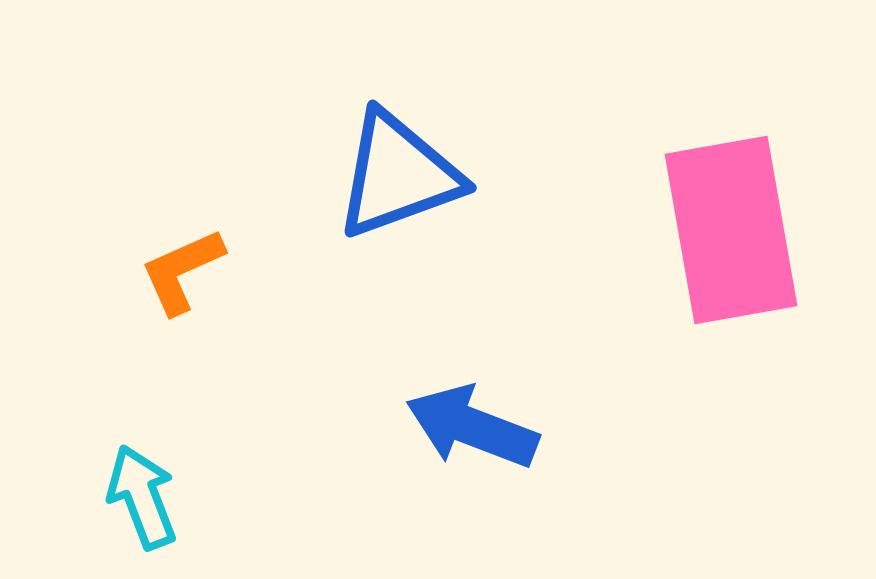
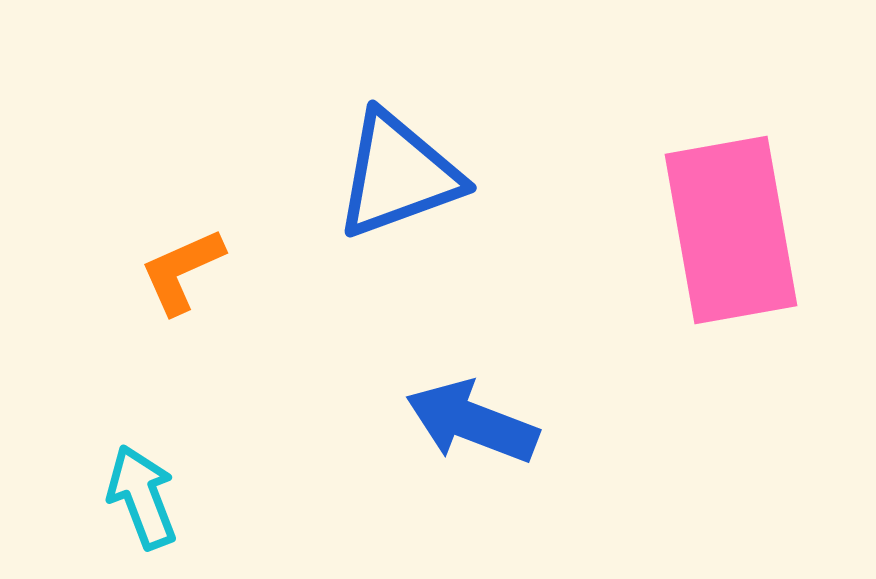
blue arrow: moved 5 px up
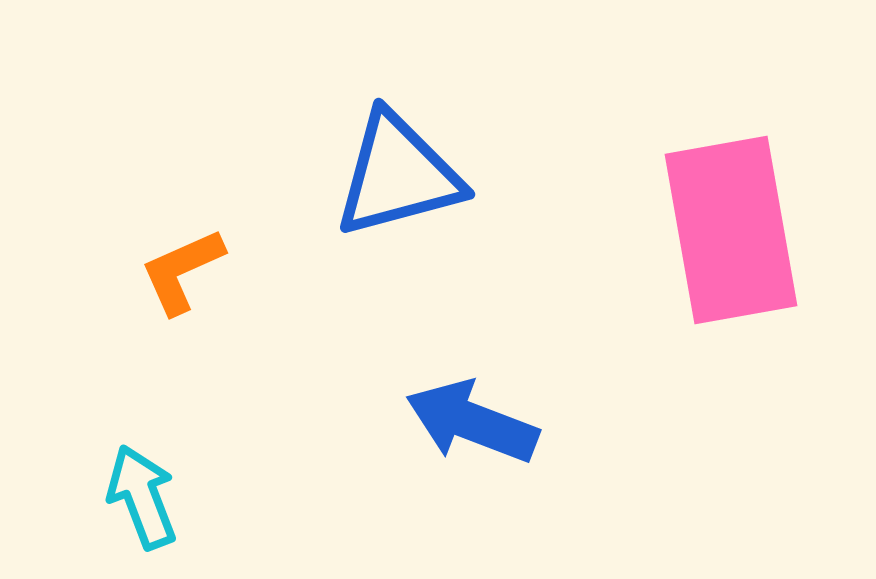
blue triangle: rotated 5 degrees clockwise
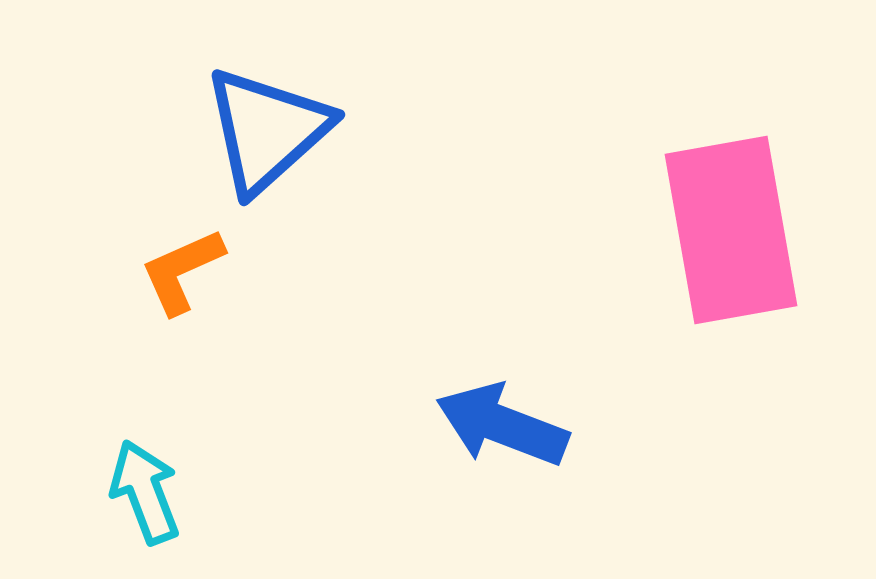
blue triangle: moved 131 px left, 45 px up; rotated 27 degrees counterclockwise
blue arrow: moved 30 px right, 3 px down
cyan arrow: moved 3 px right, 5 px up
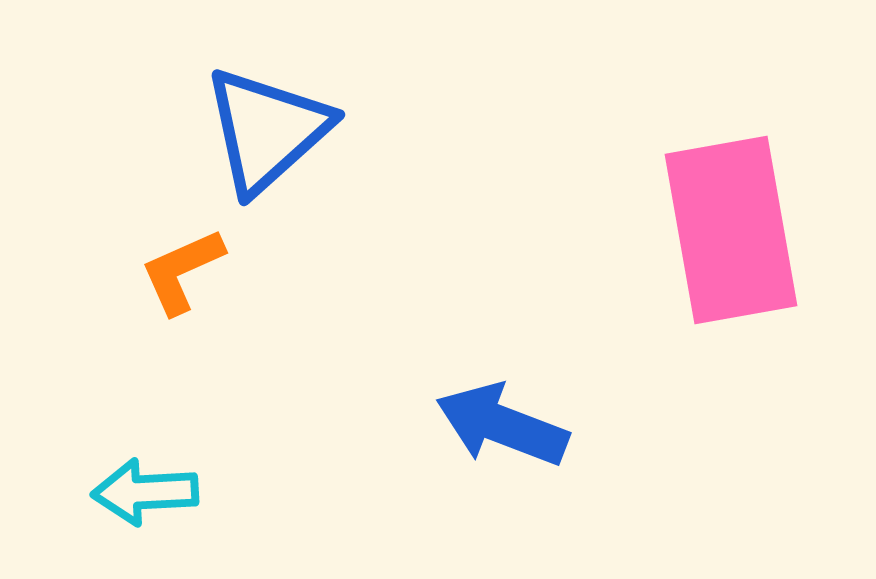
cyan arrow: rotated 72 degrees counterclockwise
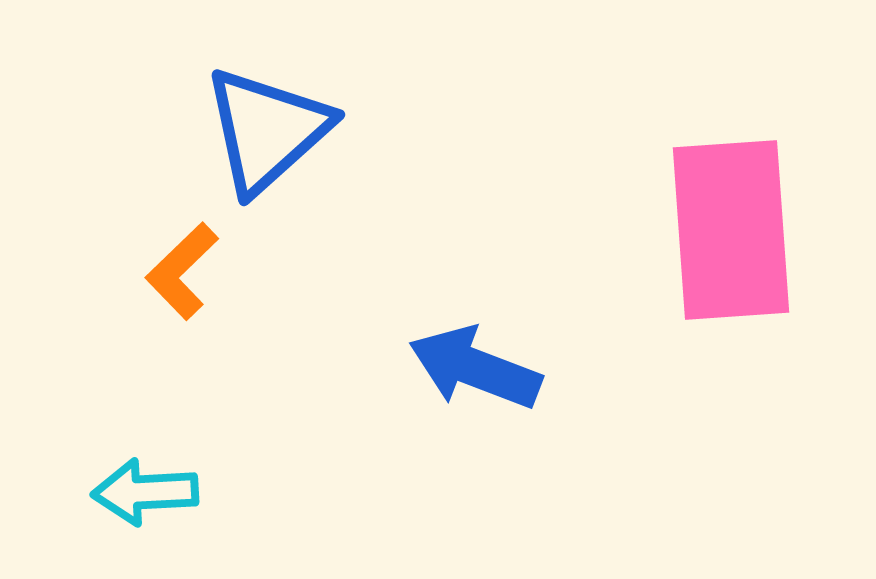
pink rectangle: rotated 6 degrees clockwise
orange L-shape: rotated 20 degrees counterclockwise
blue arrow: moved 27 px left, 57 px up
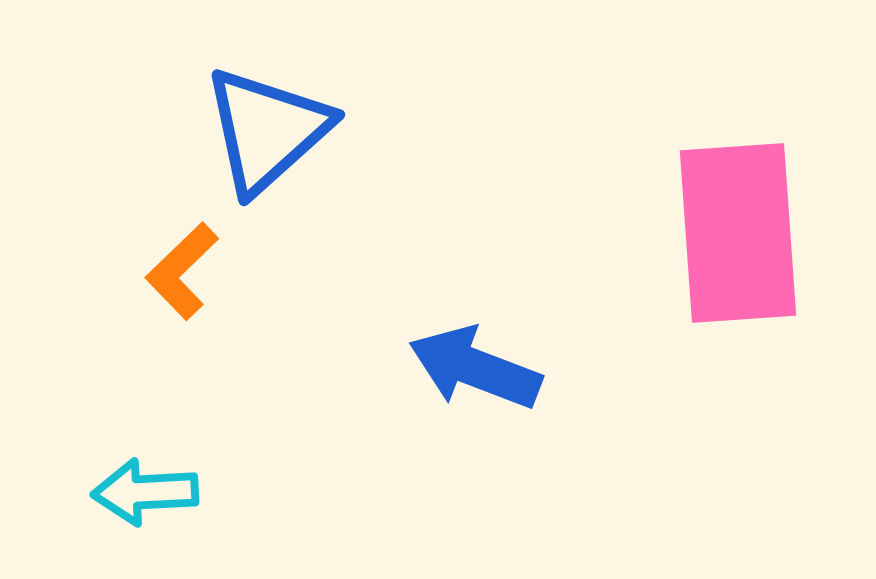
pink rectangle: moved 7 px right, 3 px down
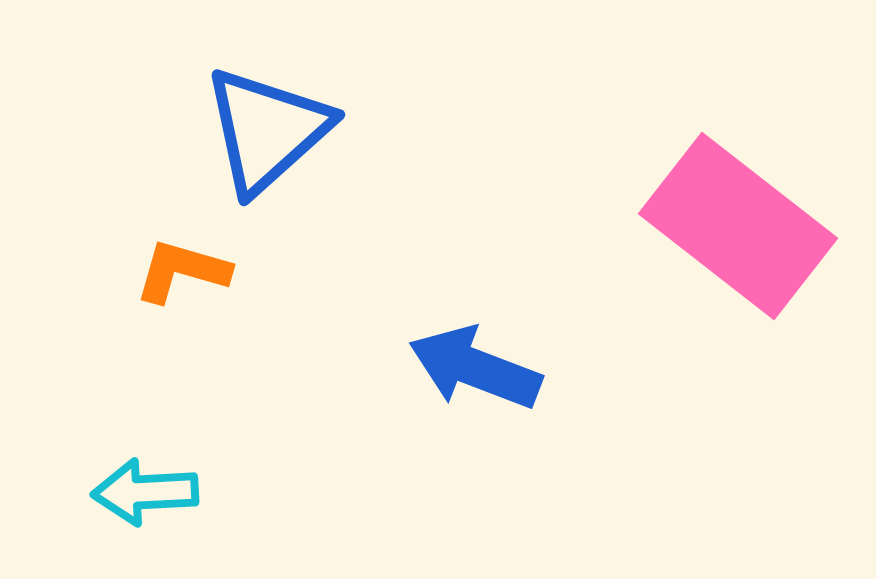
pink rectangle: moved 7 px up; rotated 48 degrees counterclockwise
orange L-shape: rotated 60 degrees clockwise
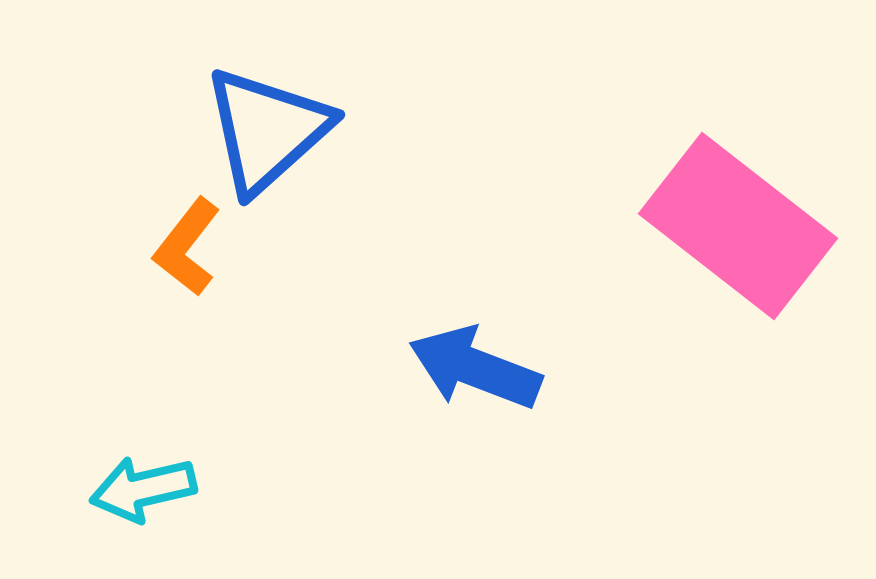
orange L-shape: moved 5 px right, 24 px up; rotated 68 degrees counterclockwise
cyan arrow: moved 2 px left, 3 px up; rotated 10 degrees counterclockwise
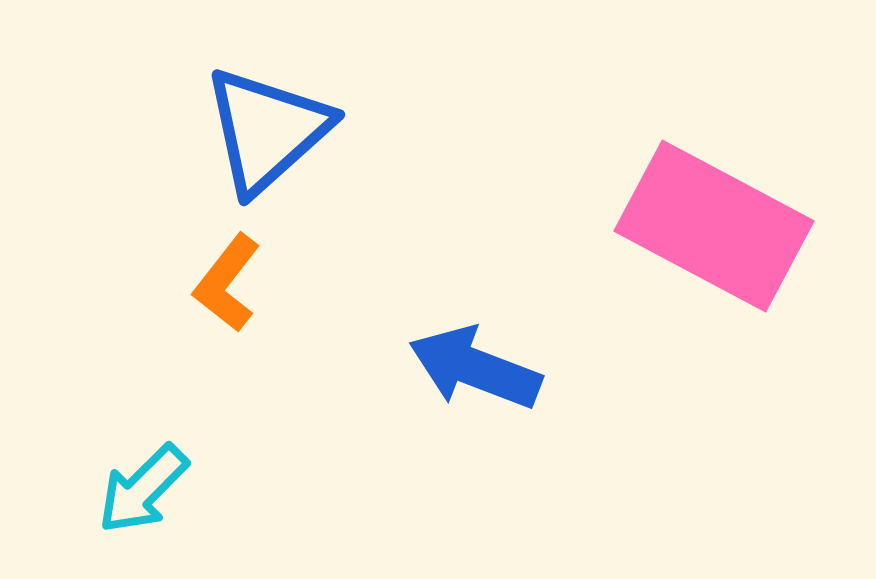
pink rectangle: moved 24 px left; rotated 10 degrees counterclockwise
orange L-shape: moved 40 px right, 36 px down
cyan arrow: rotated 32 degrees counterclockwise
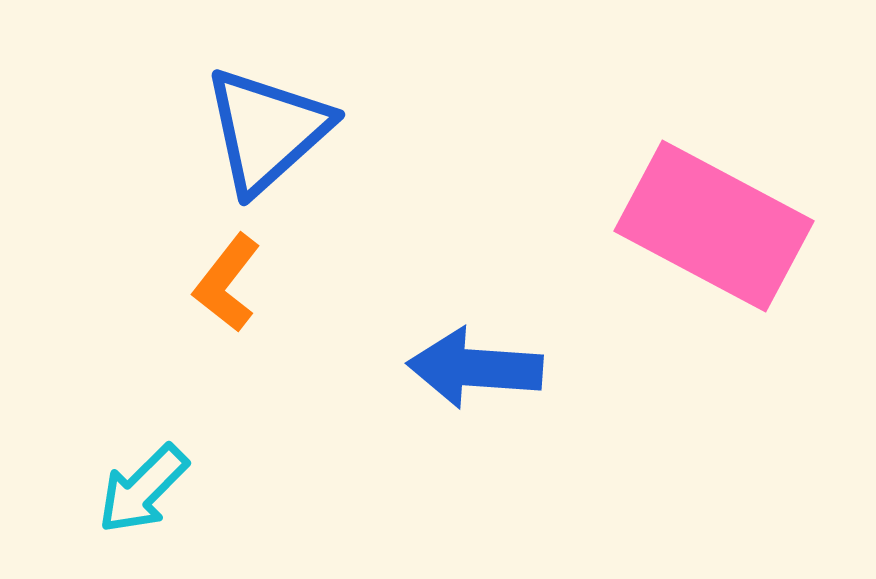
blue arrow: rotated 17 degrees counterclockwise
